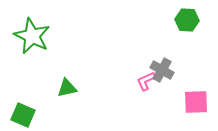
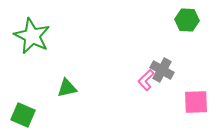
pink L-shape: moved 1 px up; rotated 20 degrees counterclockwise
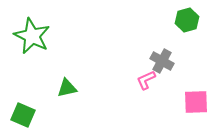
green hexagon: rotated 20 degrees counterclockwise
gray cross: moved 9 px up
pink L-shape: rotated 20 degrees clockwise
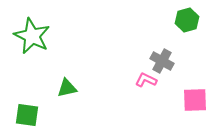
pink L-shape: rotated 50 degrees clockwise
pink square: moved 1 px left, 2 px up
green square: moved 4 px right; rotated 15 degrees counterclockwise
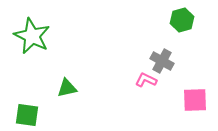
green hexagon: moved 5 px left
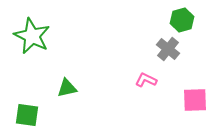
gray cross: moved 6 px right, 12 px up; rotated 10 degrees clockwise
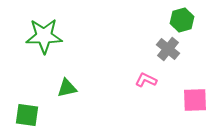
green star: moved 12 px right; rotated 27 degrees counterclockwise
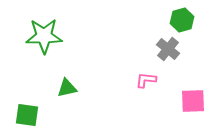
pink L-shape: rotated 20 degrees counterclockwise
pink square: moved 2 px left, 1 px down
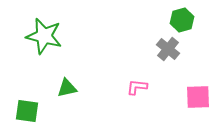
green star: rotated 15 degrees clockwise
pink L-shape: moved 9 px left, 7 px down
pink square: moved 5 px right, 4 px up
green square: moved 4 px up
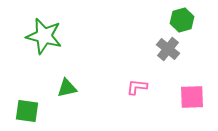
pink square: moved 6 px left
